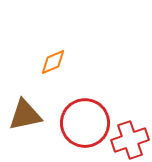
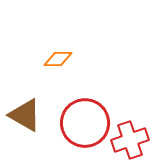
orange diamond: moved 5 px right, 3 px up; rotated 24 degrees clockwise
brown triangle: rotated 42 degrees clockwise
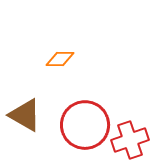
orange diamond: moved 2 px right
red circle: moved 2 px down
